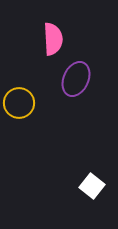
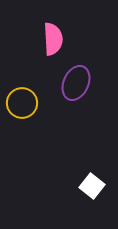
purple ellipse: moved 4 px down
yellow circle: moved 3 px right
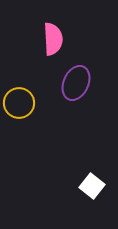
yellow circle: moved 3 px left
